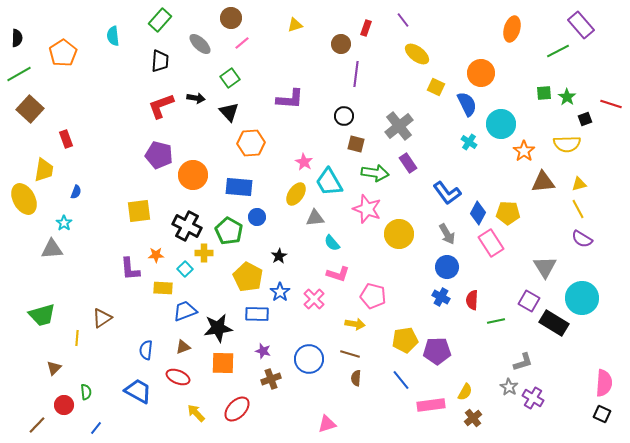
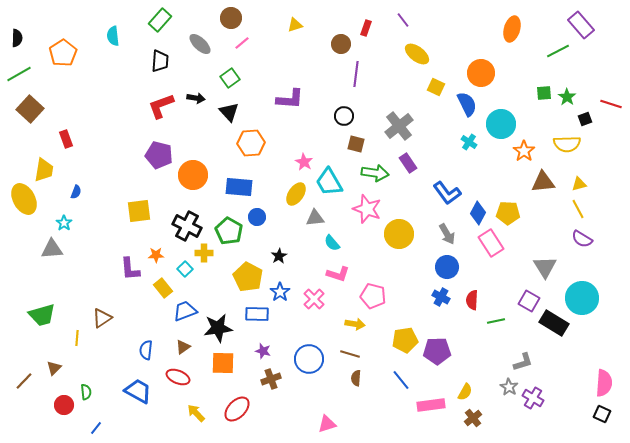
yellow rectangle at (163, 288): rotated 48 degrees clockwise
brown triangle at (183, 347): rotated 14 degrees counterclockwise
brown line at (37, 425): moved 13 px left, 44 px up
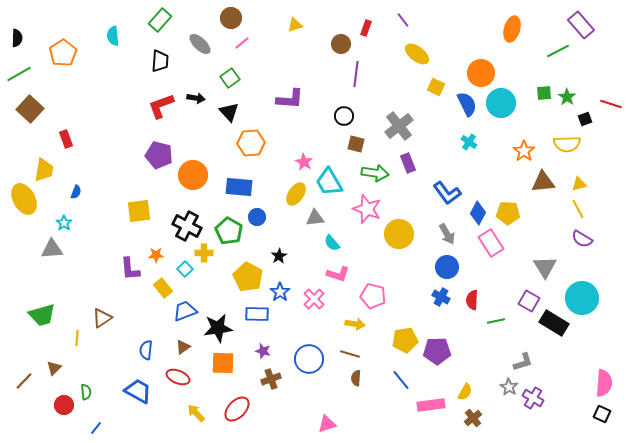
cyan circle at (501, 124): moved 21 px up
purple rectangle at (408, 163): rotated 12 degrees clockwise
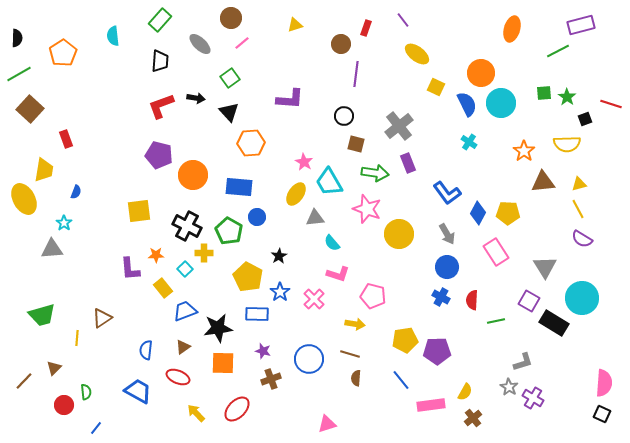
purple rectangle at (581, 25): rotated 64 degrees counterclockwise
pink rectangle at (491, 243): moved 5 px right, 9 px down
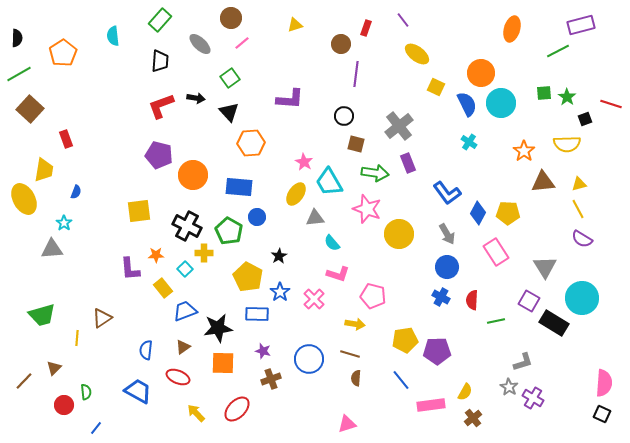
pink triangle at (327, 424): moved 20 px right
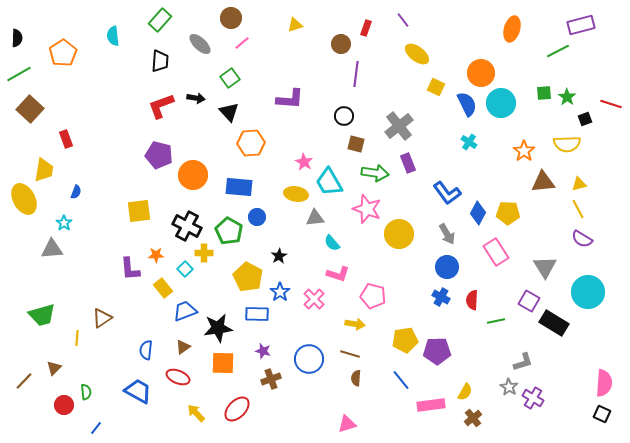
yellow ellipse at (296, 194): rotated 65 degrees clockwise
cyan circle at (582, 298): moved 6 px right, 6 px up
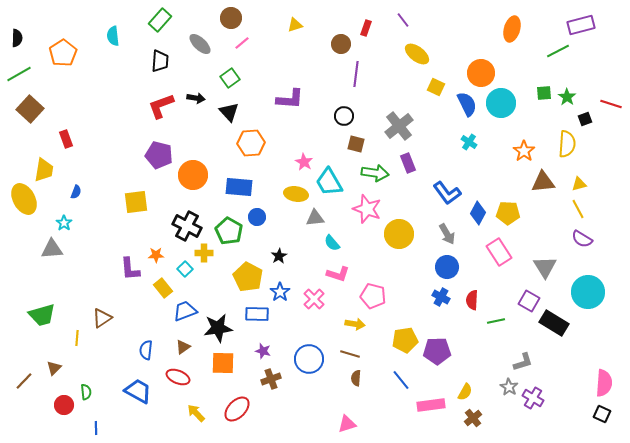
yellow semicircle at (567, 144): rotated 84 degrees counterclockwise
yellow square at (139, 211): moved 3 px left, 9 px up
pink rectangle at (496, 252): moved 3 px right
blue line at (96, 428): rotated 40 degrees counterclockwise
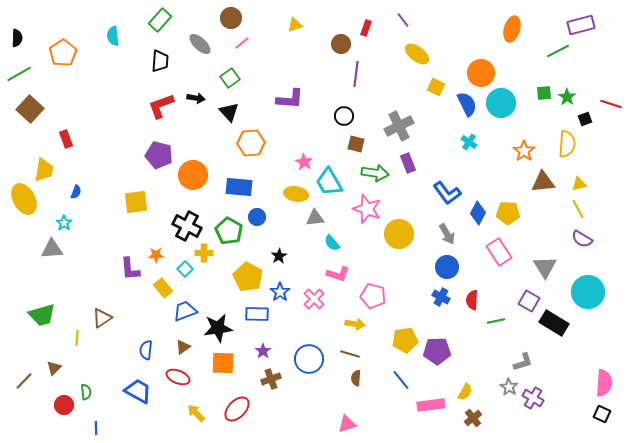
gray cross at (399, 126): rotated 12 degrees clockwise
purple star at (263, 351): rotated 21 degrees clockwise
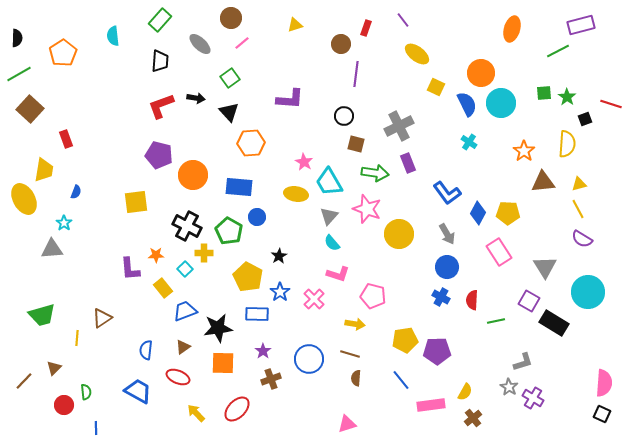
gray triangle at (315, 218): moved 14 px right, 2 px up; rotated 42 degrees counterclockwise
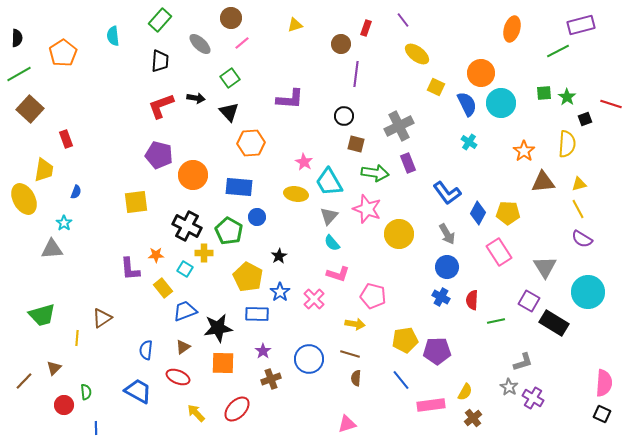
cyan square at (185, 269): rotated 14 degrees counterclockwise
